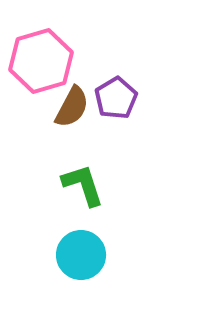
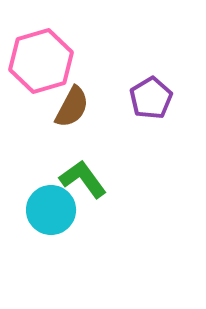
purple pentagon: moved 35 px right
green L-shape: moved 6 px up; rotated 18 degrees counterclockwise
cyan circle: moved 30 px left, 45 px up
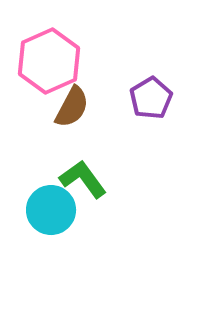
pink hexagon: moved 8 px right; rotated 8 degrees counterclockwise
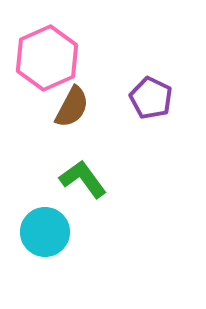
pink hexagon: moved 2 px left, 3 px up
purple pentagon: rotated 15 degrees counterclockwise
cyan circle: moved 6 px left, 22 px down
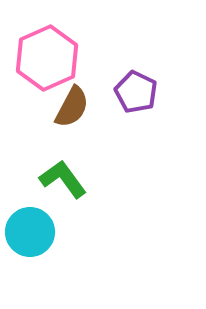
purple pentagon: moved 15 px left, 6 px up
green L-shape: moved 20 px left
cyan circle: moved 15 px left
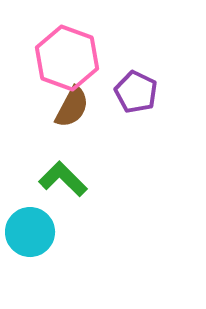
pink hexagon: moved 20 px right; rotated 16 degrees counterclockwise
green L-shape: rotated 9 degrees counterclockwise
